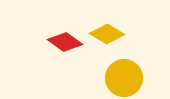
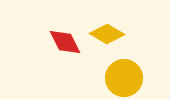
red diamond: rotated 28 degrees clockwise
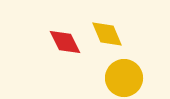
yellow diamond: rotated 36 degrees clockwise
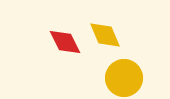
yellow diamond: moved 2 px left, 1 px down
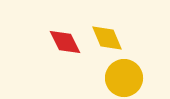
yellow diamond: moved 2 px right, 3 px down
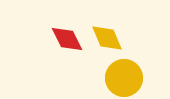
red diamond: moved 2 px right, 3 px up
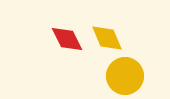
yellow circle: moved 1 px right, 2 px up
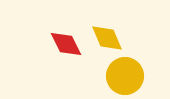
red diamond: moved 1 px left, 5 px down
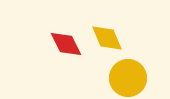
yellow circle: moved 3 px right, 2 px down
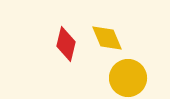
red diamond: rotated 40 degrees clockwise
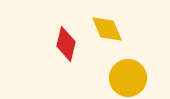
yellow diamond: moved 9 px up
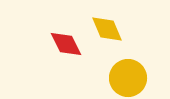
red diamond: rotated 40 degrees counterclockwise
